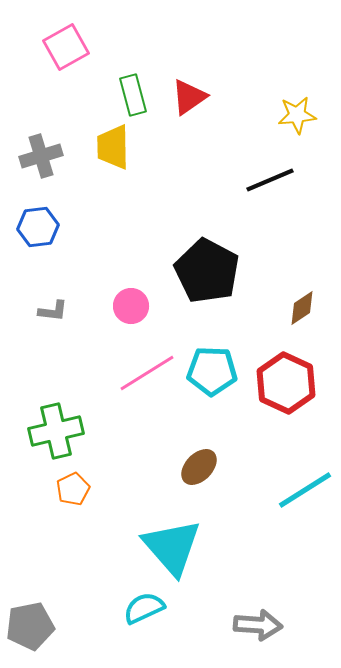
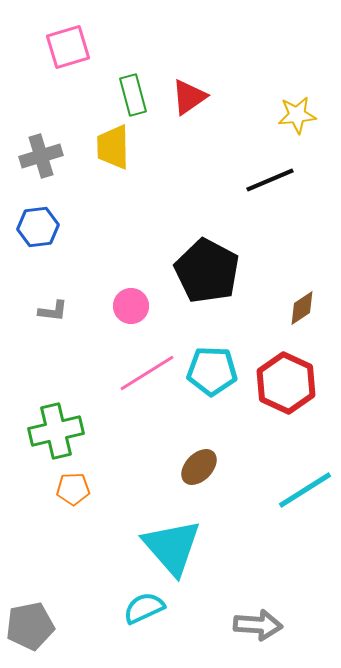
pink square: moved 2 px right; rotated 12 degrees clockwise
orange pentagon: rotated 24 degrees clockwise
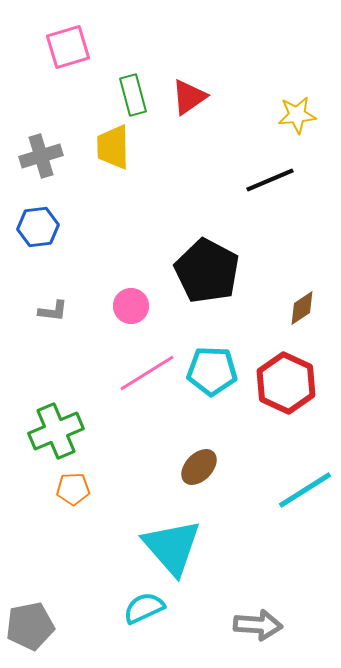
green cross: rotated 10 degrees counterclockwise
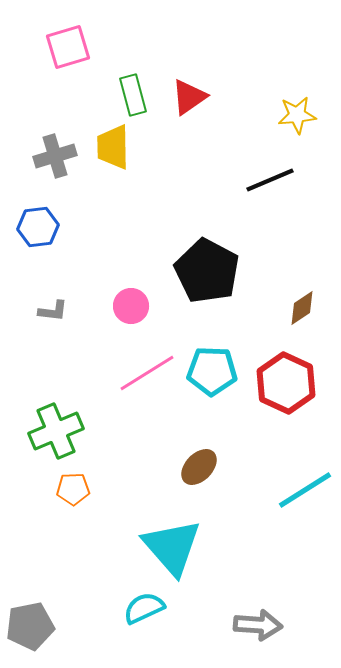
gray cross: moved 14 px right
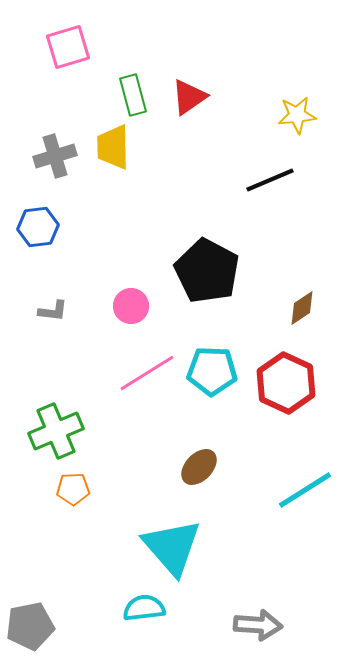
cyan semicircle: rotated 18 degrees clockwise
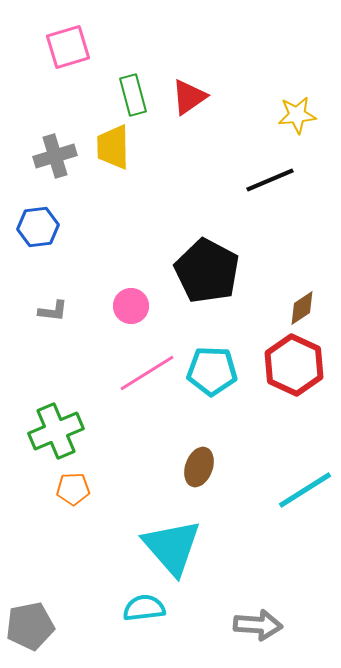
red hexagon: moved 8 px right, 18 px up
brown ellipse: rotated 24 degrees counterclockwise
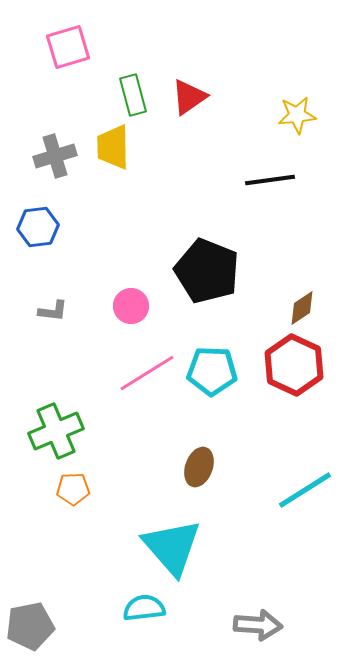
black line: rotated 15 degrees clockwise
black pentagon: rotated 6 degrees counterclockwise
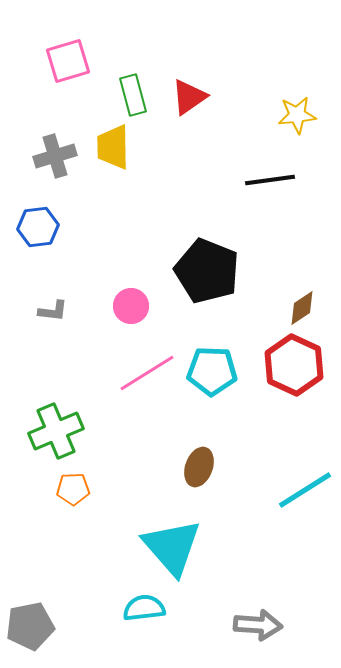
pink square: moved 14 px down
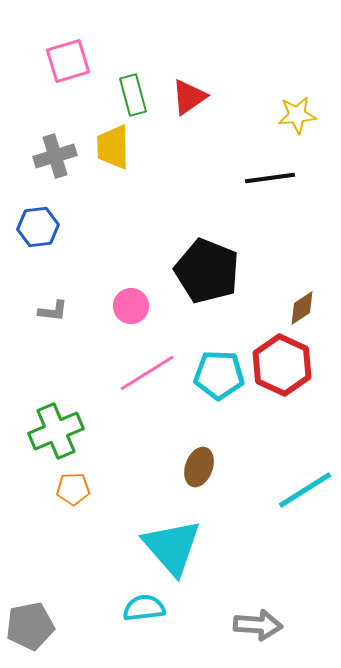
black line: moved 2 px up
red hexagon: moved 12 px left
cyan pentagon: moved 7 px right, 4 px down
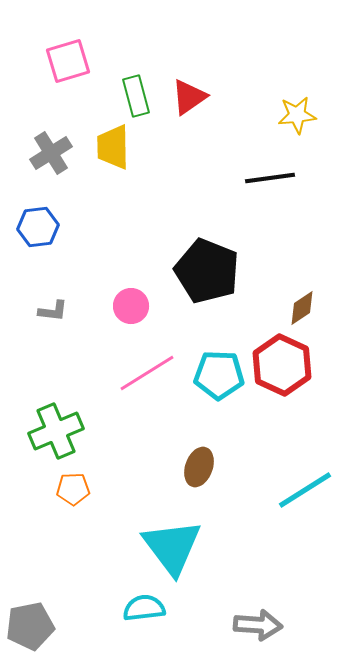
green rectangle: moved 3 px right, 1 px down
gray cross: moved 4 px left, 3 px up; rotated 15 degrees counterclockwise
cyan triangle: rotated 4 degrees clockwise
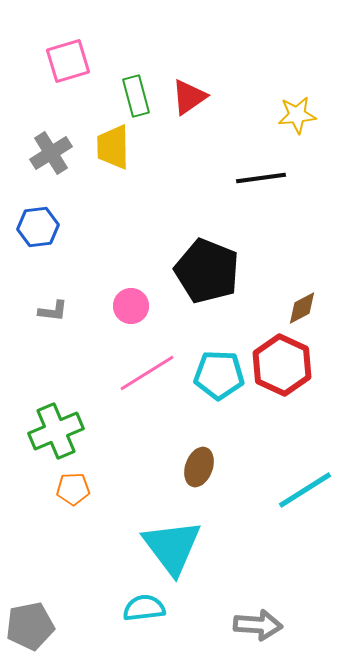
black line: moved 9 px left
brown diamond: rotated 6 degrees clockwise
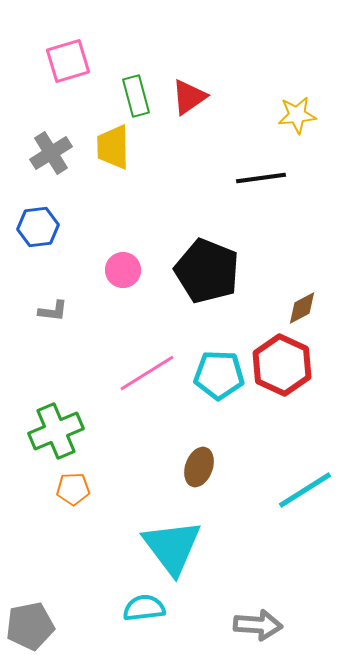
pink circle: moved 8 px left, 36 px up
